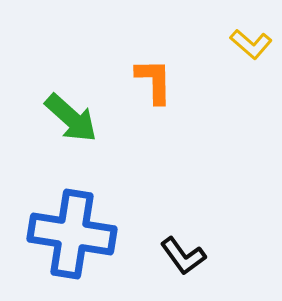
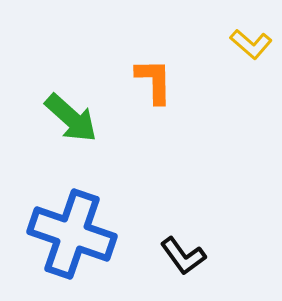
blue cross: rotated 10 degrees clockwise
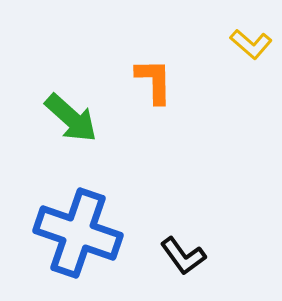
blue cross: moved 6 px right, 1 px up
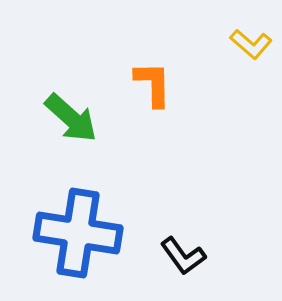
orange L-shape: moved 1 px left, 3 px down
blue cross: rotated 10 degrees counterclockwise
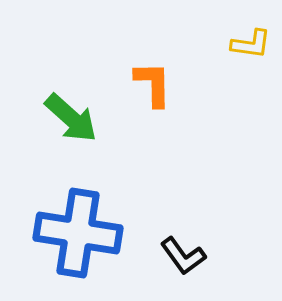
yellow L-shape: rotated 33 degrees counterclockwise
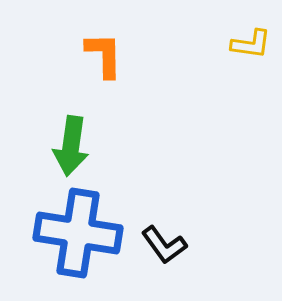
orange L-shape: moved 49 px left, 29 px up
green arrow: moved 28 px down; rotated 56 degrees clockwise
black L-shape: moved 19 px left, 11 px up
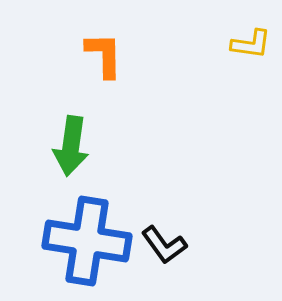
blue cross: moved 9 px right, 8 px down
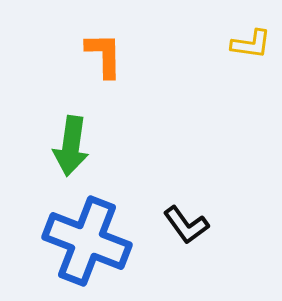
blue cross: rotated 12 degrees clockwise
black L-shape: moved 22 px right, 20 px up
